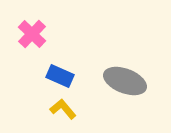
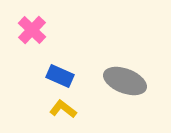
pink cross: moved 4 px up
yellow L-shape: rotated 12 degrees counterclockwise
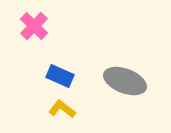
pink cross: moved 2 px right, 4 px up
yellow L-shape: moved 1 px left
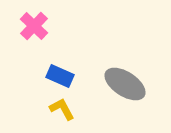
gray ellipse: moved 3 px down; rotated 12 degrees clockwise
yellow L-shape: rotated 24 degrees clockwise
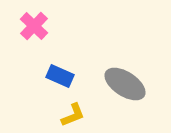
yellow L-shape: moved 11 px right, 6 px down; rotated 96 degrees clockwise
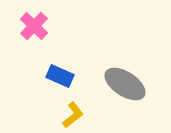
yellow L-shape: rotated 16 degrees counterclockwise
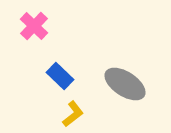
blue rectangle: rotated 20 degrees clockwise
yellow L-shape: moved 1 px up
